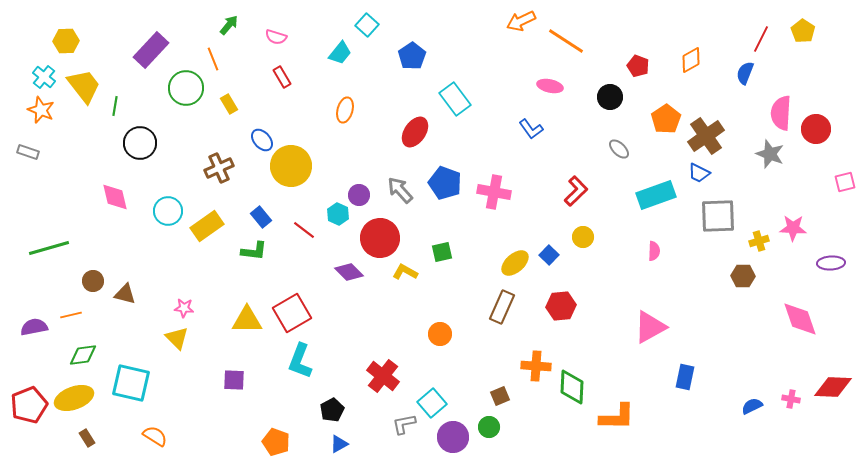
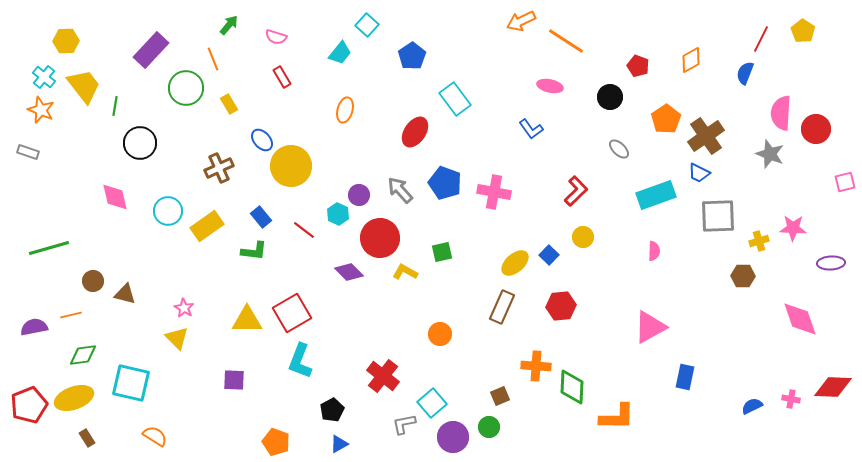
pink star at (184, 308): rotated 24 degrees clockwise
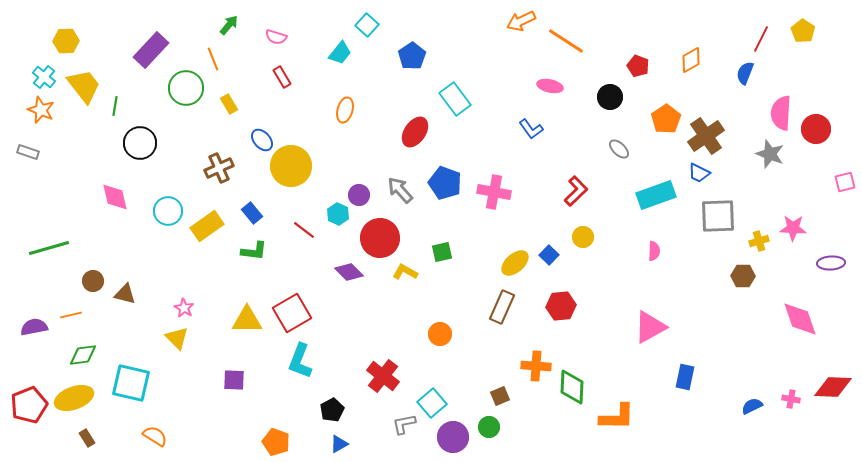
blue rectangle at (261, 217): moved 9 px left, 4 px up
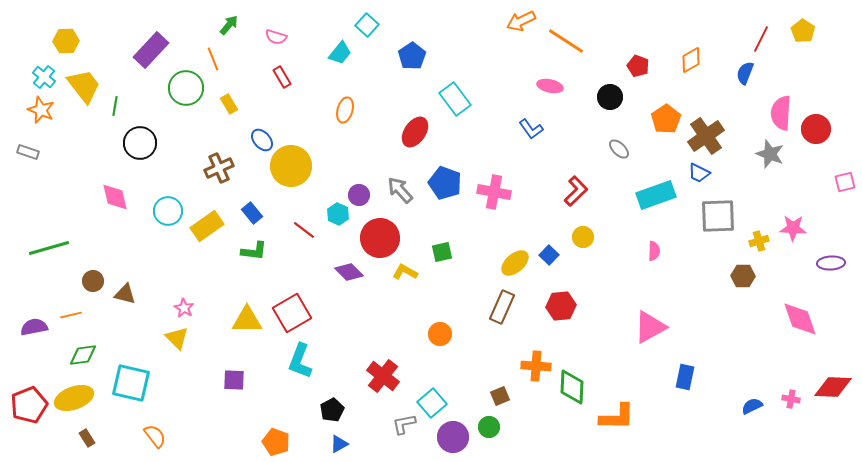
orange semicircle at (155, 436): rotated 20 degrees clockwise
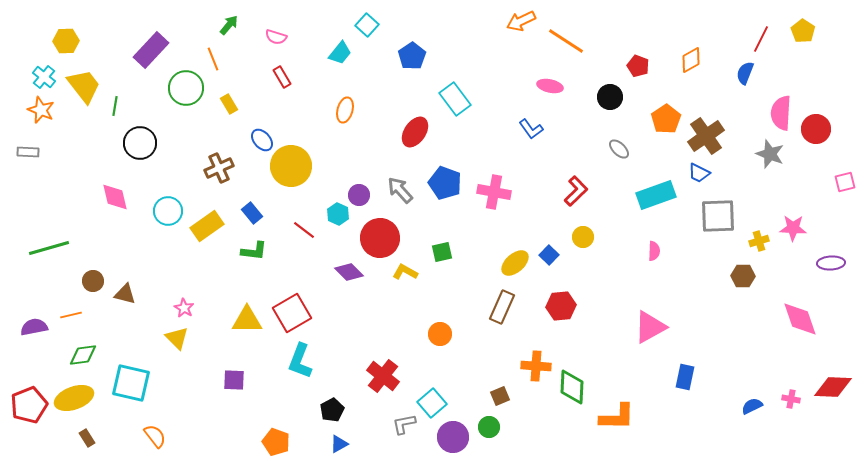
gray rectangle at (28, 152): rotated 15 degrees counterclockwise
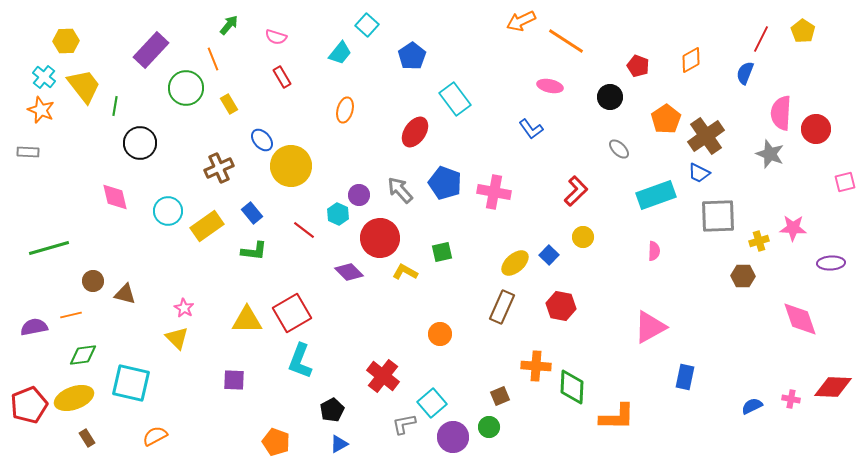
red hexagon at (561, 306): rotated 16 degrees clockwise
orange semicircle at (155, 436): rotated 80 degrees counterclockwise
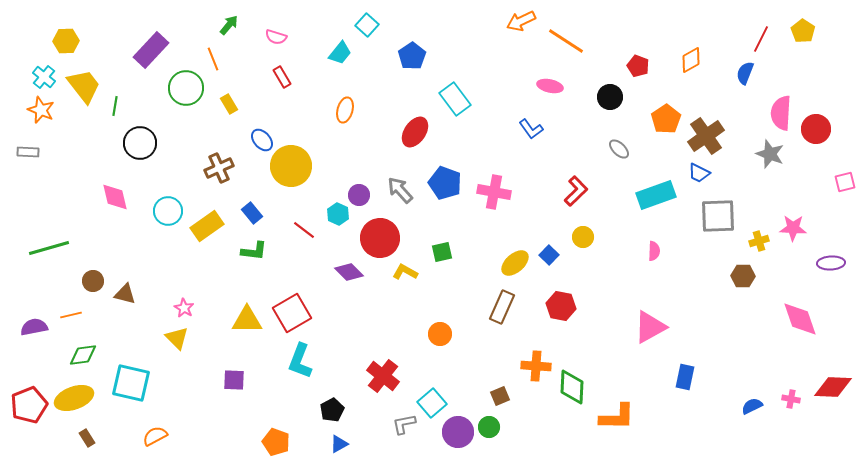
purple circle at (453, 437): moved 5 px right, 5 px up
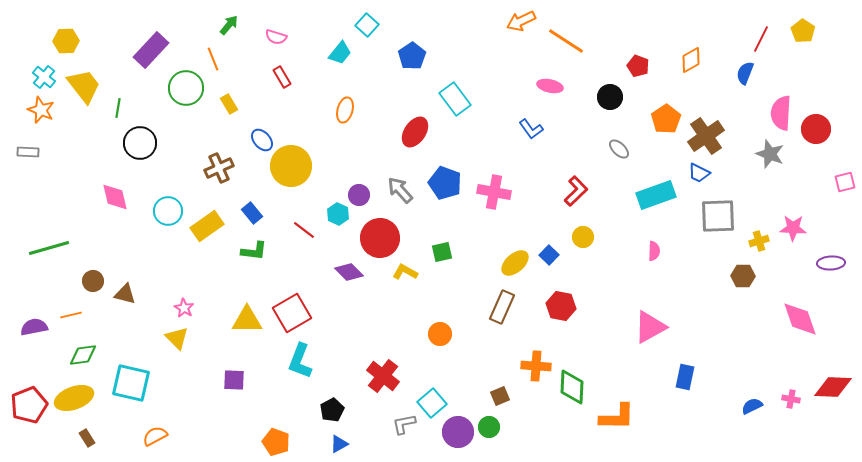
green line at (115, 106): moved 3 px right, 2 px down
